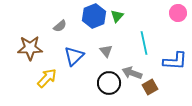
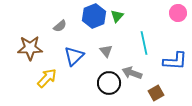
brown square: moved 6 px right, 6 px down
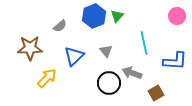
pink circle: moved 1 px left, 3 px down
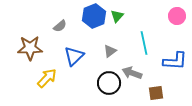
gray triangle: moved 4 px right; rotated 32 degrees clockwise
brown square: rotated 21 degrees clockwise
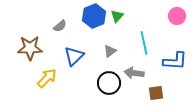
gray arrow: moved 2 px right; rotated 12 degrees counterclockwise
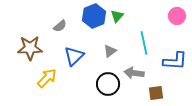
black circle: moved 1 px left, 1 px down
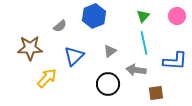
green triangle: moved 26 px right
gray arrow: moved 2 px right, 3 px up
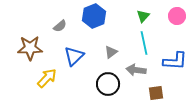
gray triangle: moved 1 px right, 1 px down
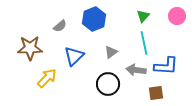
blue hexagon: moved 3 px down
blue L-shape: moved 9 px left, 5 px down
